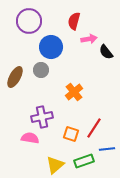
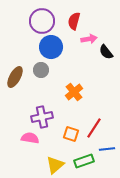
purple circle: moved 13 px right
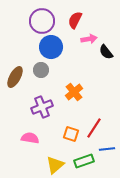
red semicircle: moved 1 px right, 1 px up; rotated 12 degrees clockwise
purple cross: moved 10 px up; rotated 10 degrees counterclockwise
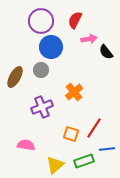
purple circle: moved 1 px left
pink semicircle: moved 4 px left, 7 px down
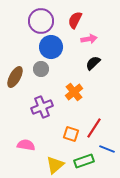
black semicircle: moved 13 px left, 11 px down; rotated 84 degrees clockwise
gray circle: moved 1 px up
blue line: rotated 28 degrees clockwise
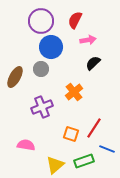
pink arrow: moved 1 px left, 1 px down
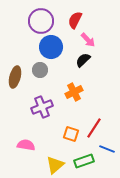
pink arrow: rotated 56 degrees clockwise
black semicircle: moved 10 px left, 3 px up
gray circle: moved 1 px left, 1 px down
brown ellipse: rotated 15 degrees counterclockwise
orange cross: rotated 12 degrees clockwise
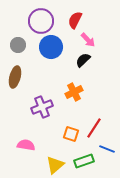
gray circle: moved 22 px left, 25 px up
